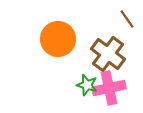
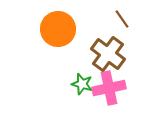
brown line: moved 5 px left
orange circle: moved 10 px up
green star: moved 5 px left, 1 px up
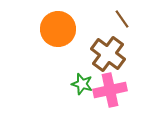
pink cross: moved 1 px right, 2 px down
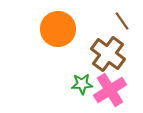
brown line: moved 2 px down
green star: rotated 20 degrees counterclockwise
pink cross: rotated 20 degrees counterclockwise
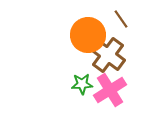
brown line: moved 1 px left, 2 px up
orange circle: moved 30 px right, 6 px down
brown cross: moved 1 px down
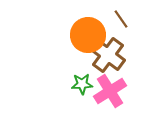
pink cross: moved 1 px down
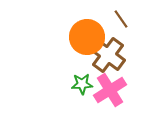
orange circle: moved 1 px left, 2 px down
pink cross: moved 1 px up
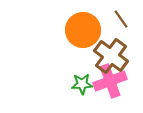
orange circle: moved 4 px left, 7 px up
brown cross: moved 3 px right, 1 px down
pink cross: moved 9 px up; rotated 12 degrees clockwise
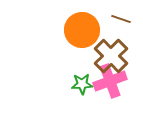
brown line: rotated 36 degrees counterclockwise
orange circle: moved 1 px left
brown cross: rotated 8 degrees clockwise
